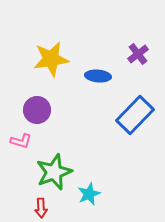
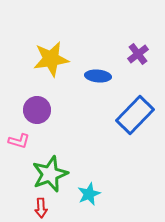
pink L-shape: moved 2 px left
green star: moved 4 px left, 2 px down
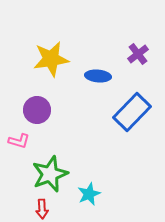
blue rectangle: moved 3 px left, 3 px up
red arrow: moved 1 px right, 1 px down
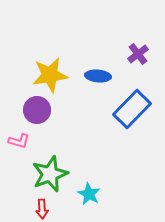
yellow star: moved 1 px left, 16 px down
blue rectangle: moved 3 px up
cyan star: rotated 20 degrees counterclockwise
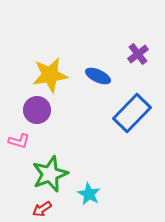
blue ellipse: rotated 20 degrees clockwise
blue rectangle: moved 4 px down
red arrow: rotated 60 degrees clockwise
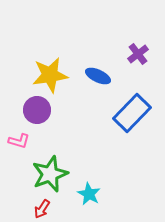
red arrow: rotated 24 degrees counterclockwise
